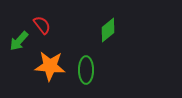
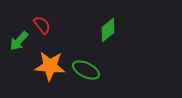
green ellipse: rotated 64 degrees counterclockwise
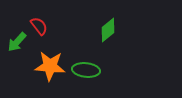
red semicircle: moved 3 px left, 1 px down
green arrow: moved 2 px left, 1 px down
green ellipse: rotated 20 degrees counterclockwise
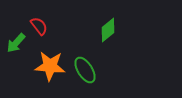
green arrow: moved 1 px left, 1 px down
green ellipse: moved 1 px left; rotated 52 degrees clockwise
